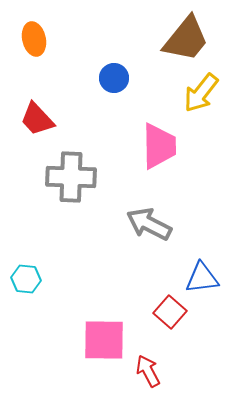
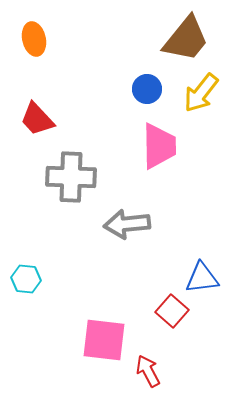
blue circle: moved 33 px right, 11 px down
gray arrow: moved 22 px left; rotated 33 degrees counterclockwise
red square: moved 2 px right, 1 px up
pink square: rotated 6 degrees clockwise
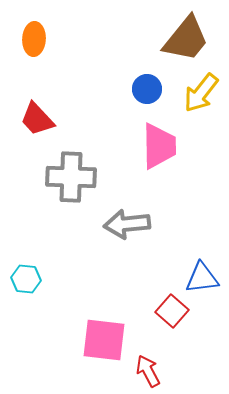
orange ellipse: rotated 16 degrees clockwise
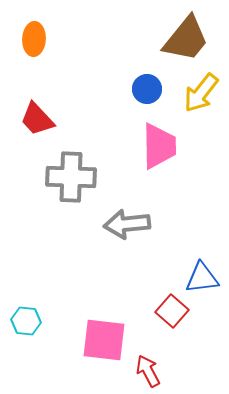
cyan hexagon: moved 42 px down
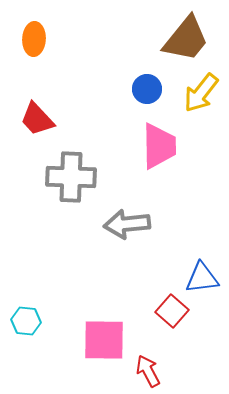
pink square: rotated 6 degrees counterclockwise
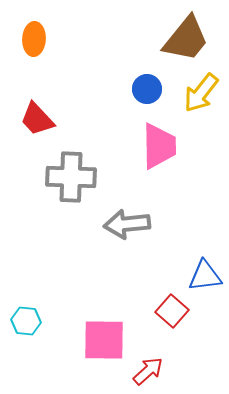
blue triangle: moved 3 px right, 2 px up
red arrow: rotated 76 degrees clockwise
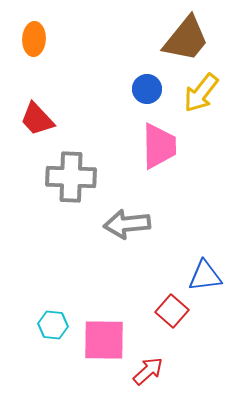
cyan hexagon: moved 27 px right, 4 px down
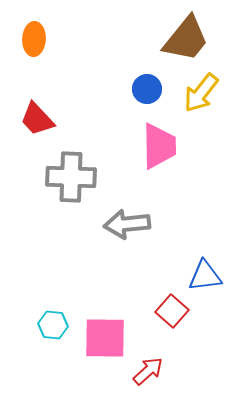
pink square: moved 1 px right, 2 px up
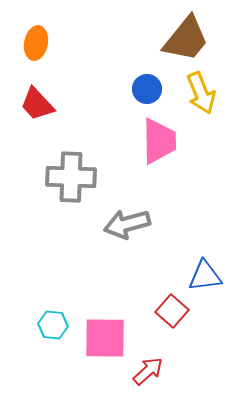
orange ellipse: moved 2 px right, 4 px down; rotated 8 degrees clockwise
yellow arrow: rotated 60 degrees counterclockwise
red trapezoid: moved 15 px up
pink trapezoid: moved 5 px up
gray arrow: rotated 9 degrees counterclockwise
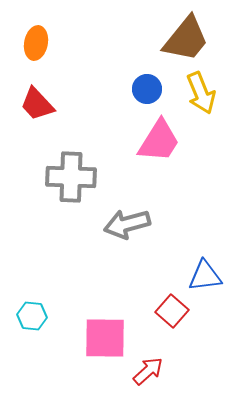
pink trapezoid: rotated 33 degrees clockwise
cyan hexagon: moved 21 px left, 9 px up
